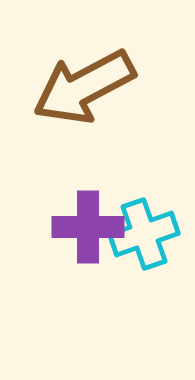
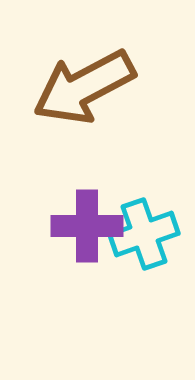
purple cross: moved 1 px left, 1 px up
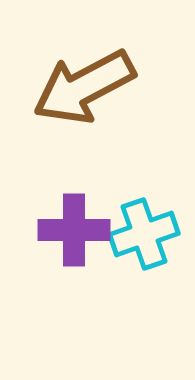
purple cross: moved 13 px left, 4 px down
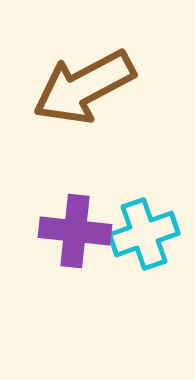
purple cross: moved 1 px right, 1 px down; rotated 6 degrees clockwise
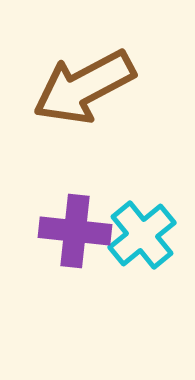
cyan cross: moved 2 px left, 1 px down; rotated 20 degrees counterclockwise
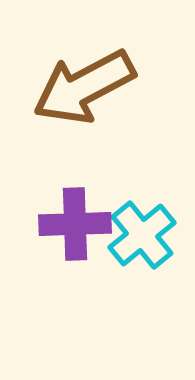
purple cross: moved 7 px up; rotated 8 degrees counterclockwise
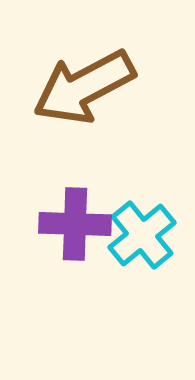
purple cross: rotated 4 degrees clockwise
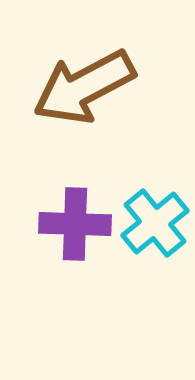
cyan cross: moved 13 px right, 12 px up
